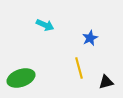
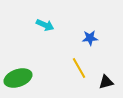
blue star: rotated 21 degrees clockwise
yellow line: rotated 15 degrees counterclockwise
green ellipse: moved 3 px left
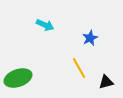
blue star: rotated 21 degrees counterclockwise
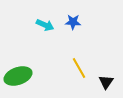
blue star: moved 17 px left, 16 px up; rotated 28 degrees clockwise
green ellipse: moved 2 px up
black triangle: rotated 42 degrees counterclockwise
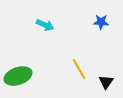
blue star: moved 28 px right
yellow line: moved 1 px down
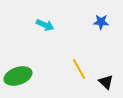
black triangle: rotated 21 degrees counterclockwise
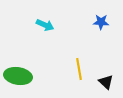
yellow line: rotated 20 degrees clockwise
green ellipse: rotated 28 degrees clockwise
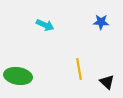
black triangle: moved 1 px right
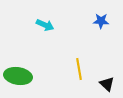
blue star: moved 1 px up
black triangle: moved 2 px down
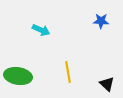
cyan arrow: moved 4 px left, 5 px down
yellow line: moved 11 px left, 3 px down
